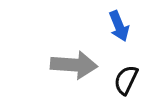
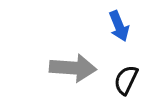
gray arrow: moved 1 px left, 3 px down
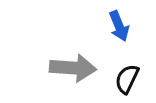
black semicircle: moved 1 px right, 1 px up
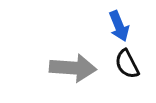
black semicircle: moved 15 px up; rotated 52 degrees counterclockwise
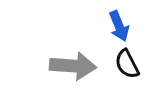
gray arrow: moved 2 px up
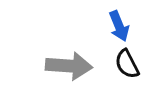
gray arrow: moved 4 px left
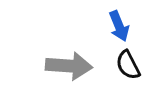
black semicircle: moved 1 px right, 1 px down
